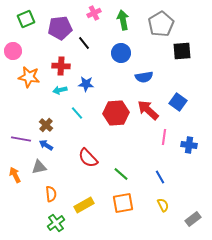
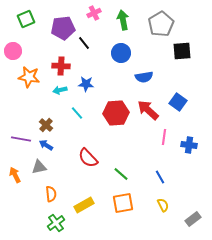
purple pentagon: moved 3 px right
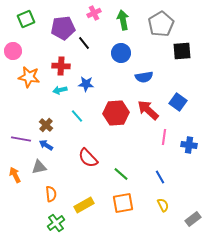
cyan line: moved 3 px down
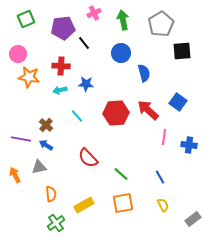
pink circle: moved 5 px right, 3 px down
blue semicircle: moved 4 px up; rotated 96 degrees counterclockwise
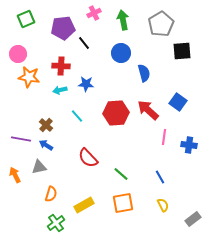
orange semicircle: rotated 21 degrees clockwise
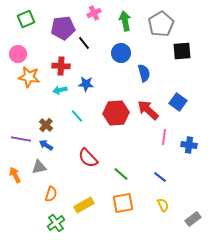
green arrow: moved 2 px right, 1 px down
blue line: rotated 24 degrees counterclockwise
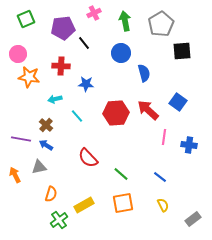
cyan arrow: moved 5 px left, 9 px down
green cross: moved 3 px right, 3 px up
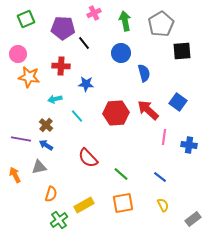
purple pentagon: rotated 10 degrees clockwise
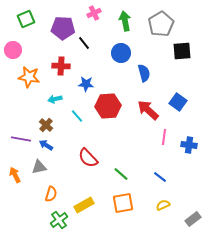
pink circle: moved 5 px left, 4 px up
red hexagon: moved 8 px left, 7 px up
yellow semicircle: rotated 88 degrees counterclockwise
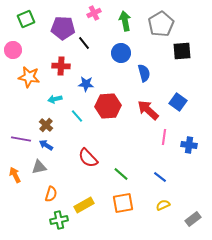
green cross: rotated 24 degrees clockwise
